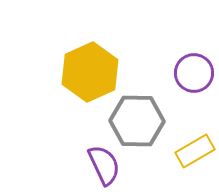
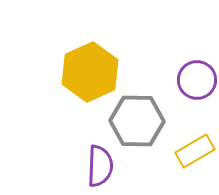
purple circle: moved 3 px right, 7 px down
purple semicircle: moved 4 px left, 1 px down; rotated 27 degrees clockwise
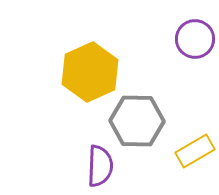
purple circle: moved 2 px left, 41 px up
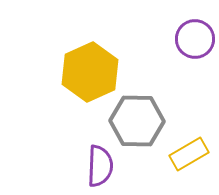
yellow rectangle: moved 6 px left, 3 px down
